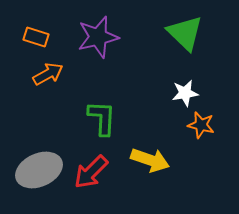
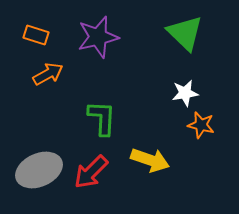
orange rectangle: moved 2 px up
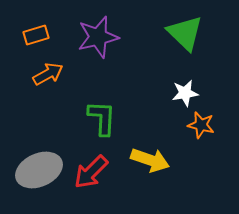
orange rectangle: rotated 35 degrees counterclockwise
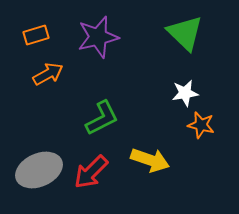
green L-shape: rotated 60 degrees clockwise
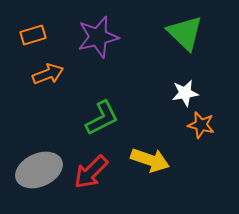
orange rectangle: moved 3 px left
orange arrow: rotated 8 degrees clockwise
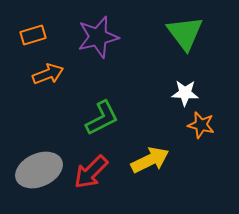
green triangle: rotated 9 degrees clockwise
white star: rotated 12 degrees clockwise
yellow arrow: rotated 45 degrees counterclockwise
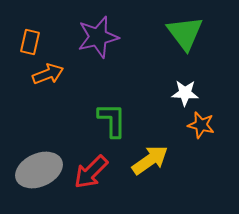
orange rectangle: moved 3 px left, 7 px down; rotated 60 degrees counterclockwise
green L-shape: moved 10 px right, 2 px down; rotated 63 degrees counterclockwise
yellow arrow: rotated 9 degrees counterclockwise
